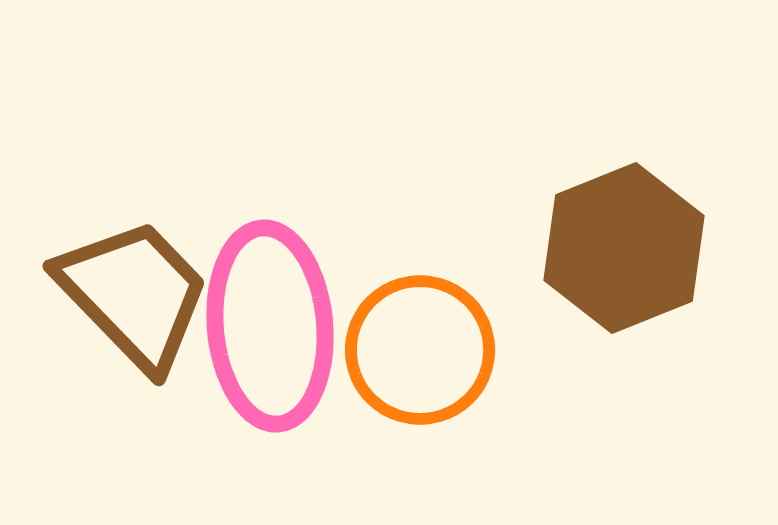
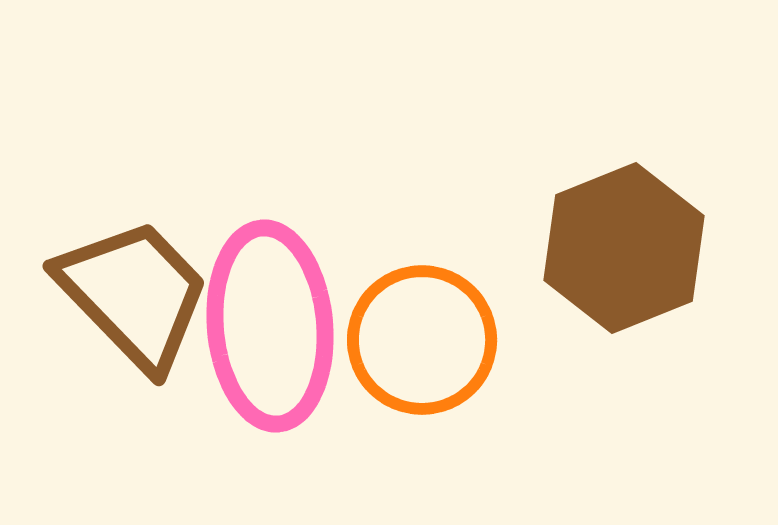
orange circle: moved 2 px right, 10 px up
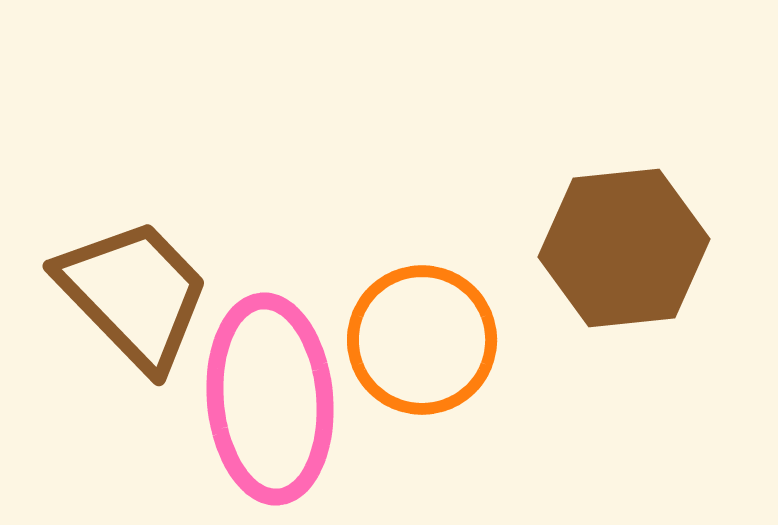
brown hexagon: rotated 16 degrees clockwise
pink ellipse: moved 73 px down
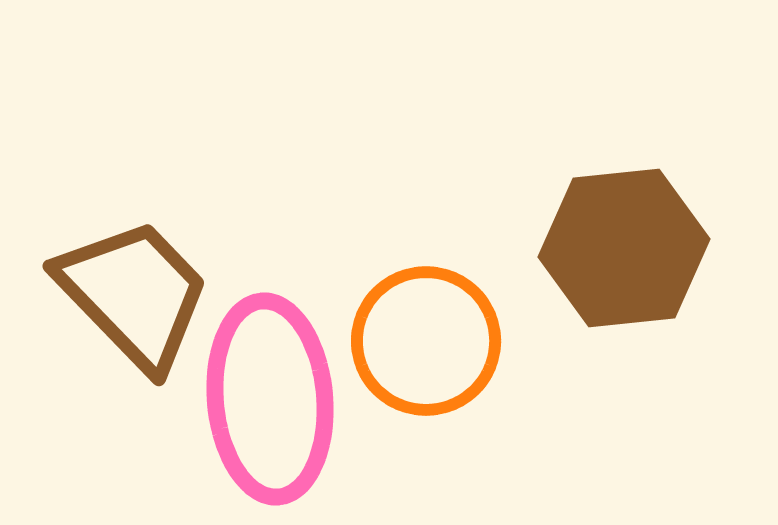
orange circle: moved 4 px right, 1 px down
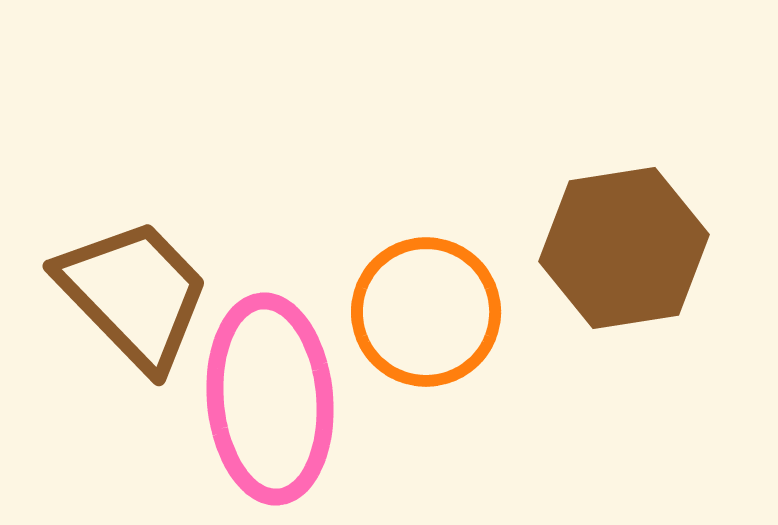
brown hexagon: rotated 3 degrees counterclockwise
orange circle: moved 29 px up
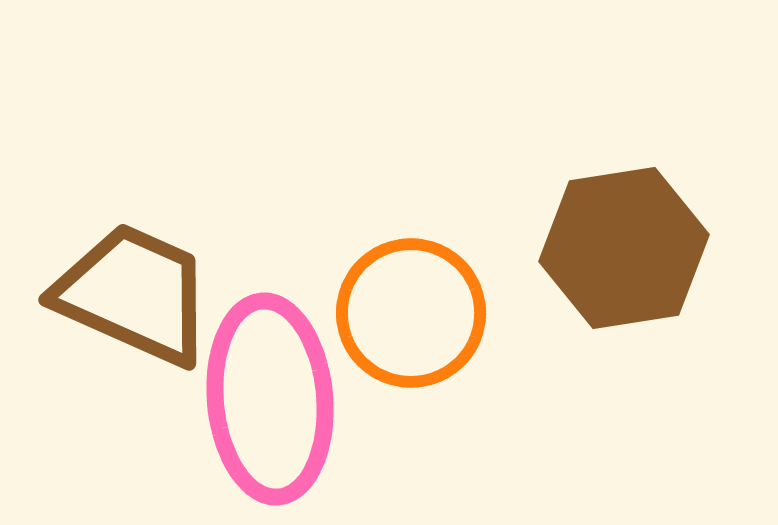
brown trapezoid: rotated 22 degrees counterclockwise
orange circle: moved 15 px left, 1 px down
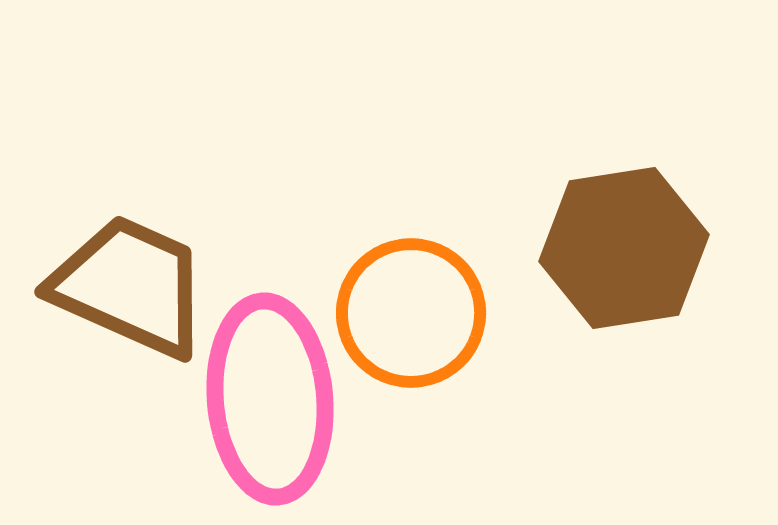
brown trapezoid: moved 4 px left, 8 px up
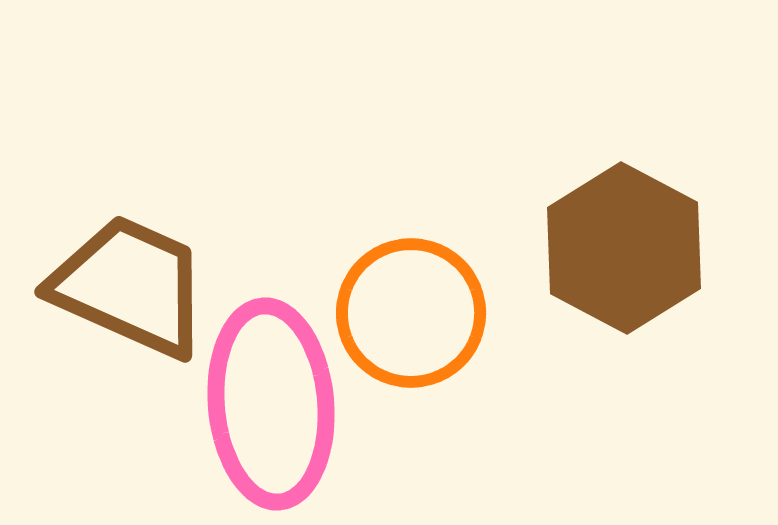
brown hexagon: rotated 23 degrees counterclockwise
pink ellipse: moved 1 px right, 5 px down
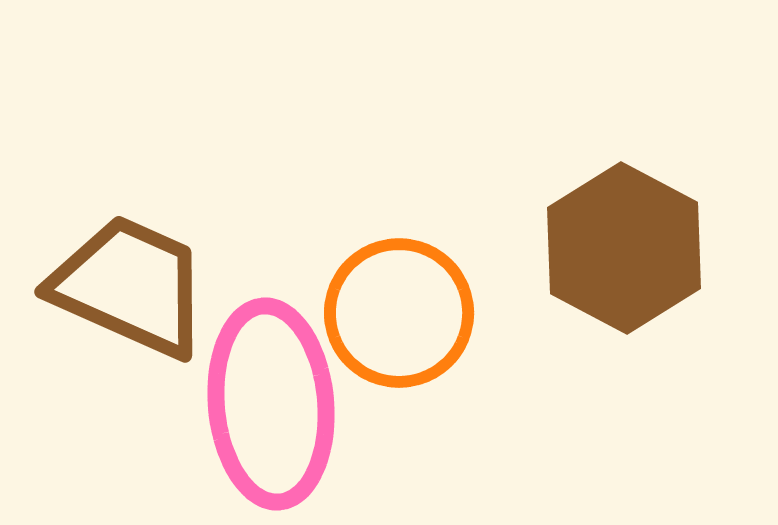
orange circle: moved 12 px left
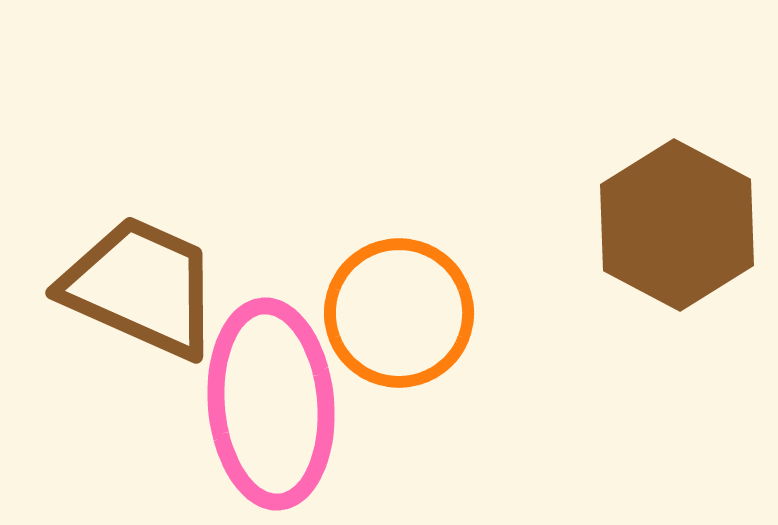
brown hexagon: moved 53 px right, 23 px up
brown trapezoid: moved 11 px right, 1 px down
